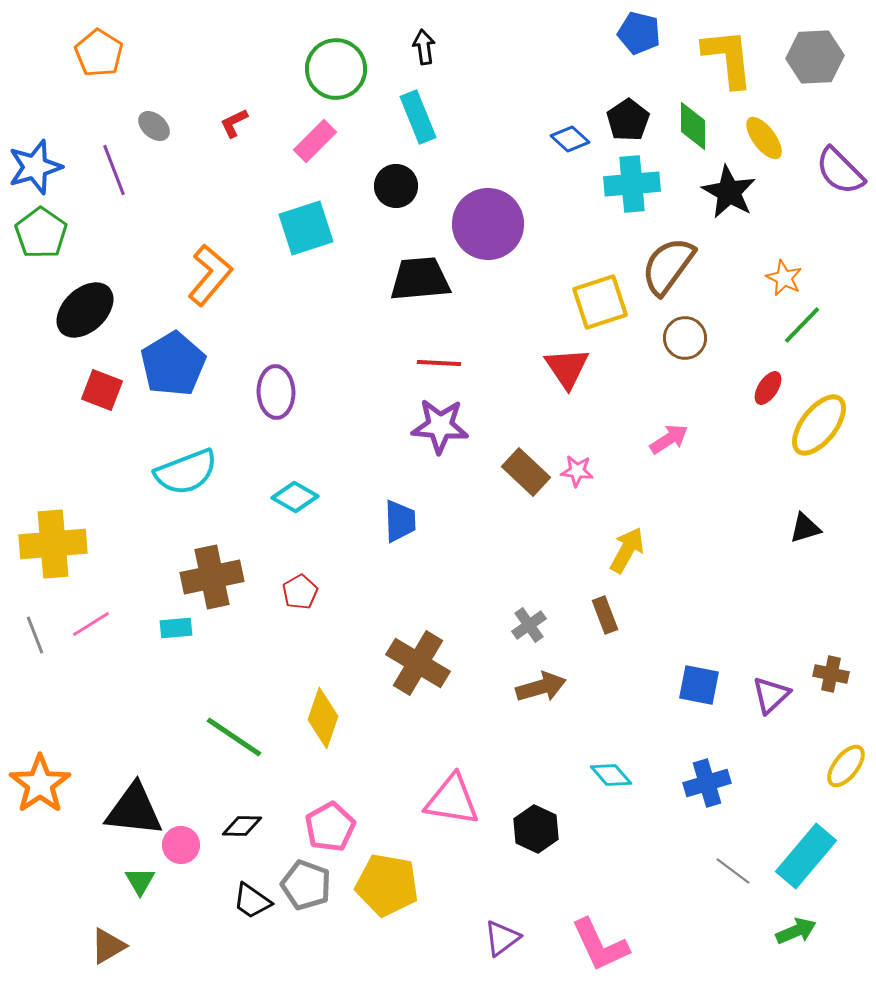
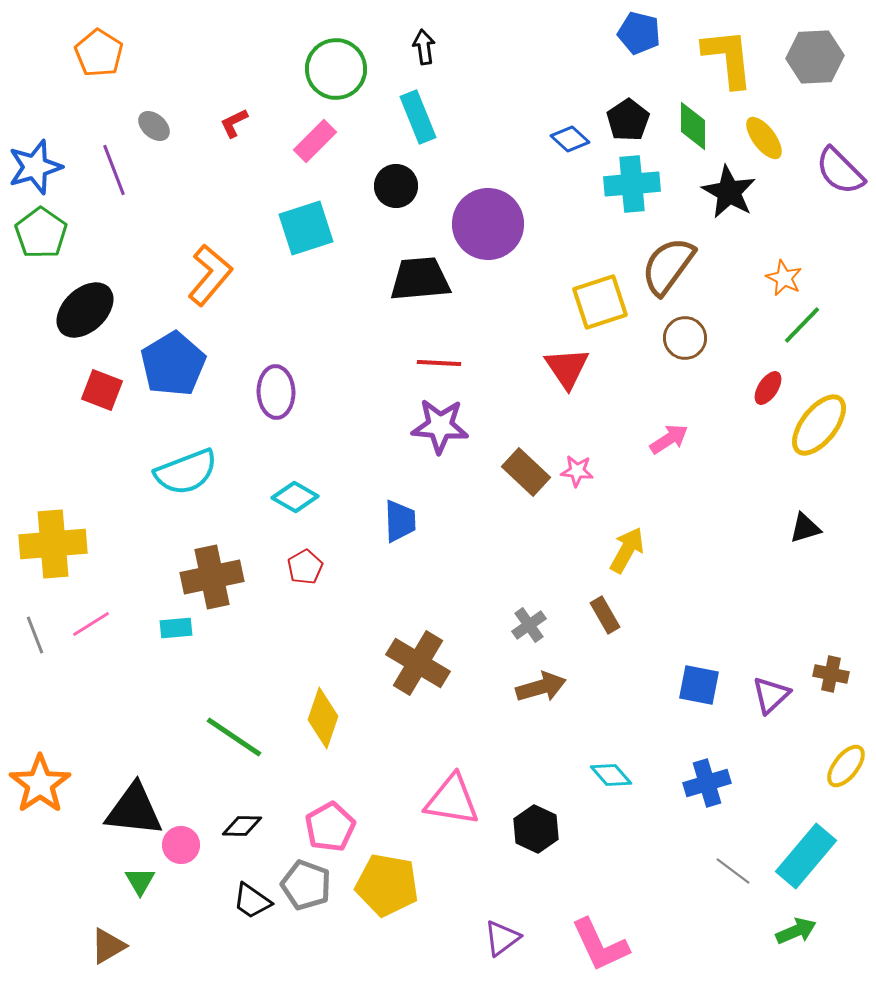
red pentagon at (300, 592): moved 5 px right, 25 px up
brown rectangle at (605, 615): rotated 9 degrees counterclockwise
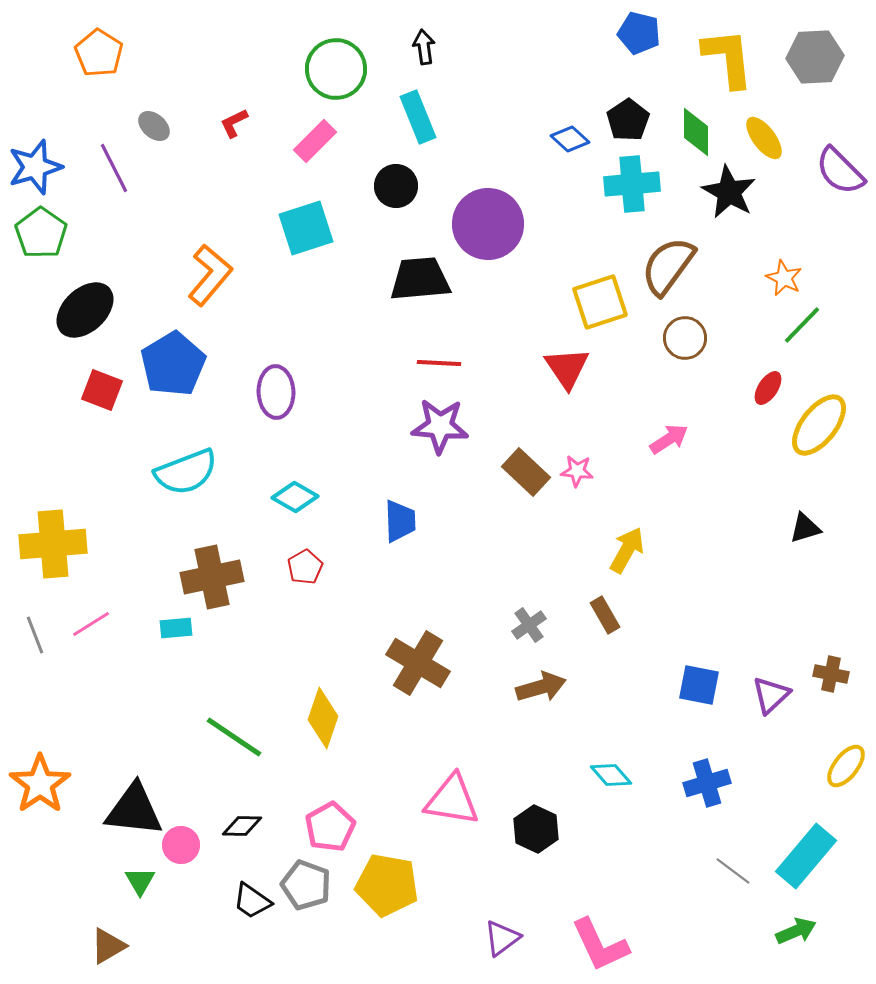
green diamond at (693, 126): moved 3 px right, 6 px down
purple line at (114, 170): moved 2 px up; rotated 6 degrees counterclockwise
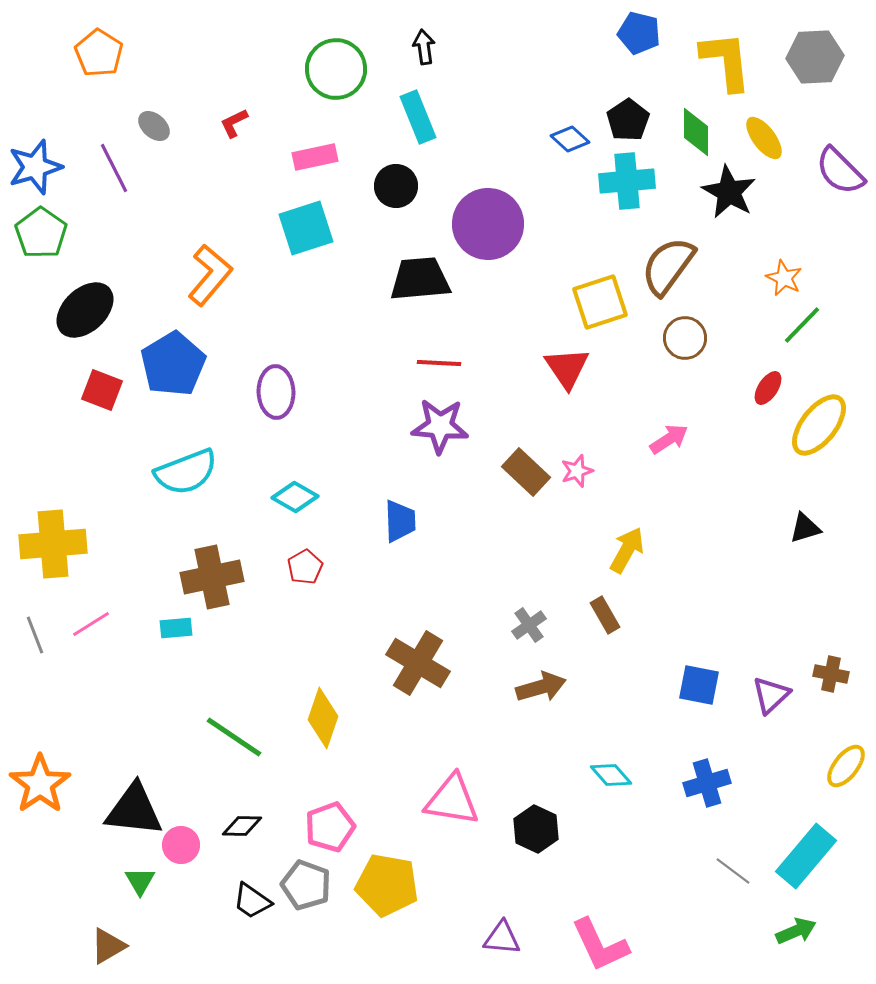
yellow L-shape at (728, 58): moved 2 px left, 3 px down
pink rectangle at (315, 141): moved 16 px down; rotated 33 degrees clockwise
cyan cross at (632, 184): moved 5 px left, 3 px up
pink star at (577, 471): rotated 24 degrees counterclockwise
pink pentagon at (330, 827): rotated 9 degrees clockwise
purple triangle at (502, 938): rotated 42 degrees clockwise
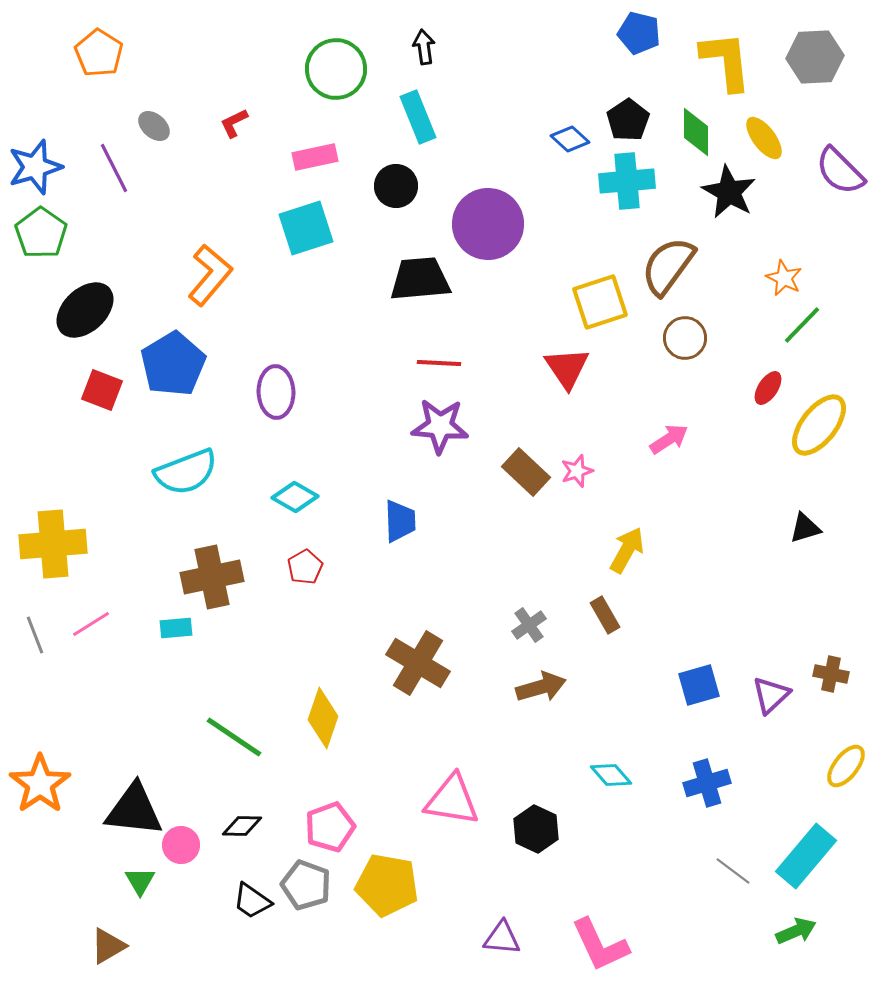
blue square at (699, 685): rotated 27 degrees counterclockwise
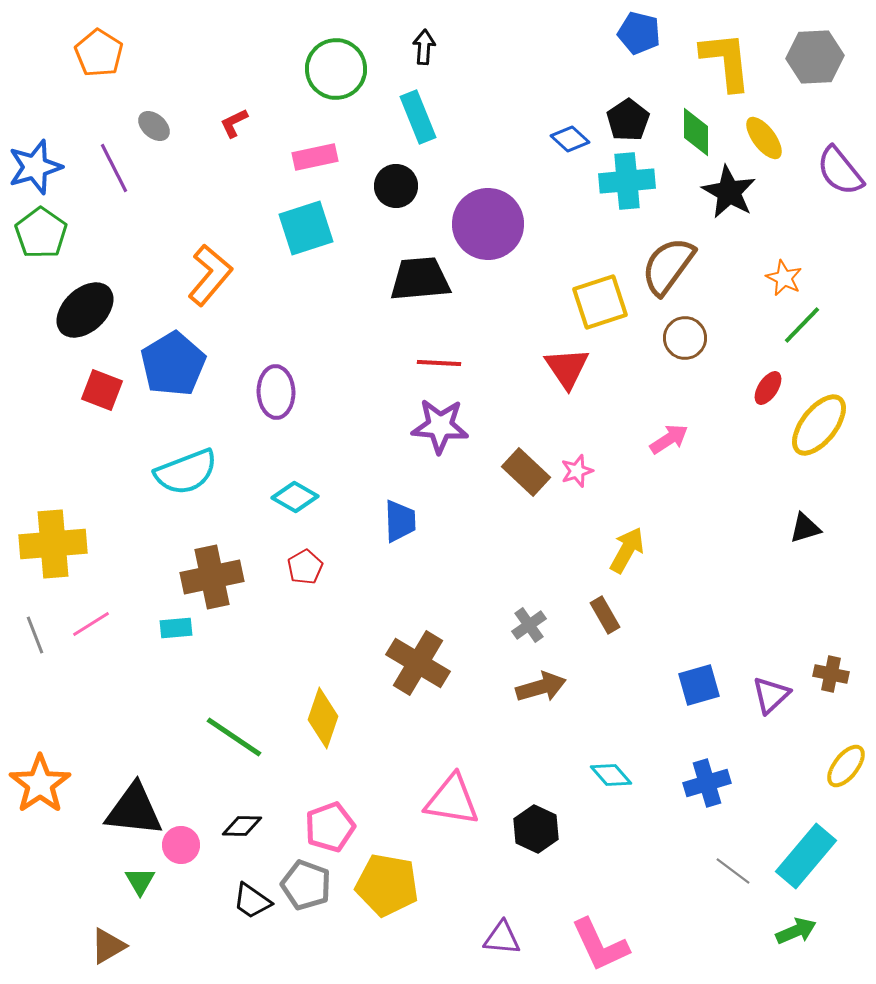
black arrow at (424, 47): rotated 12 degrees clockwise
purple semicircle at (840, 171): rotated 6 degrees clockwise
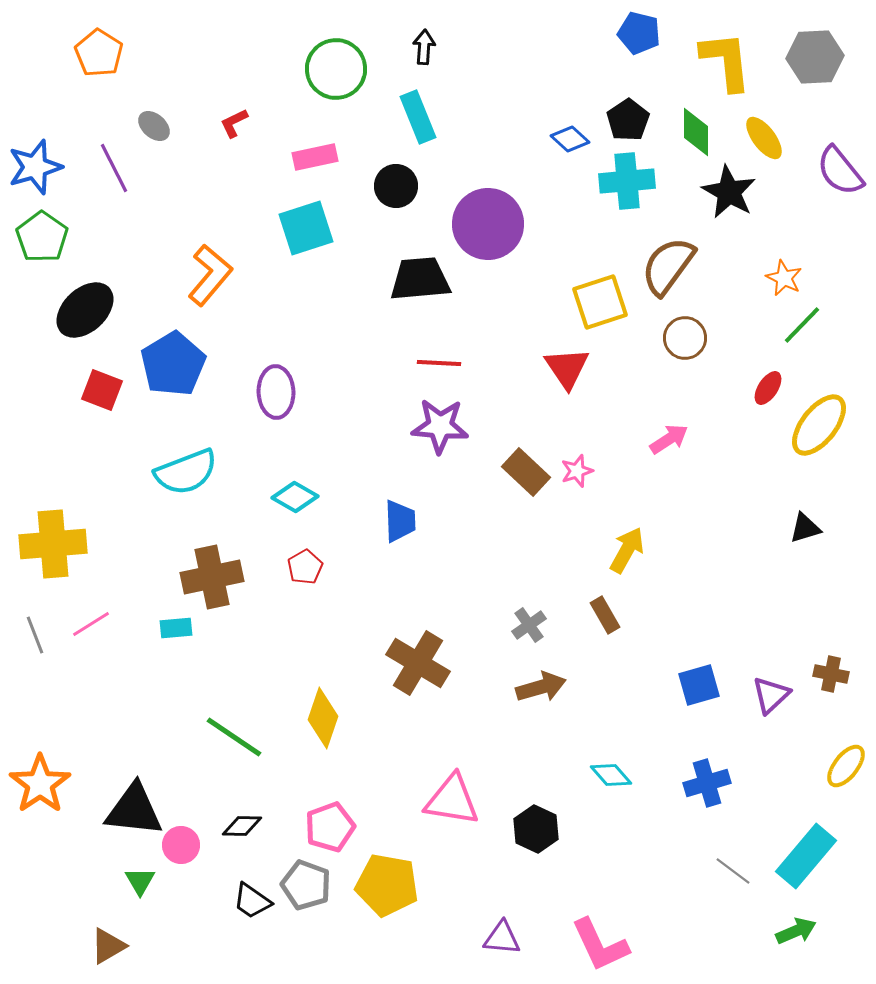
green pentagon at (41, 233): moved 1 px right, 4 px down
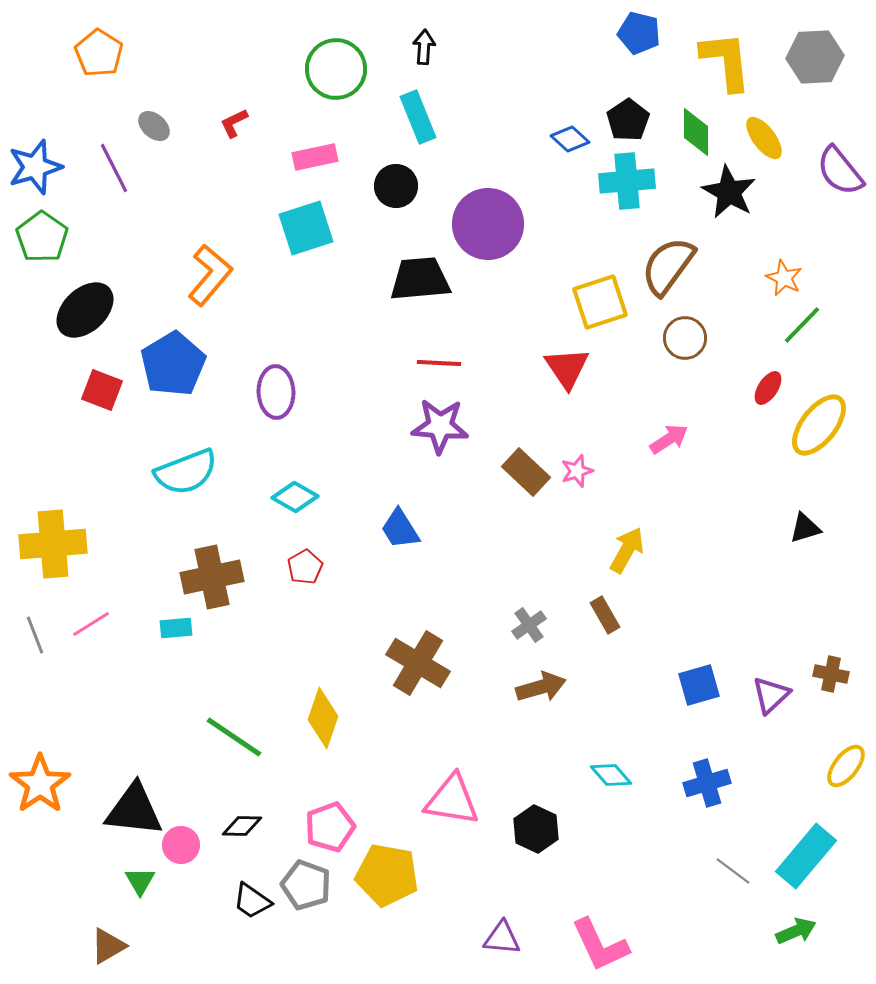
blue trapezoid at (400, 521): moved 8 px down; rotated 150 degrees clockwise
yellow pentagon at (387, 885): moved 10 px up
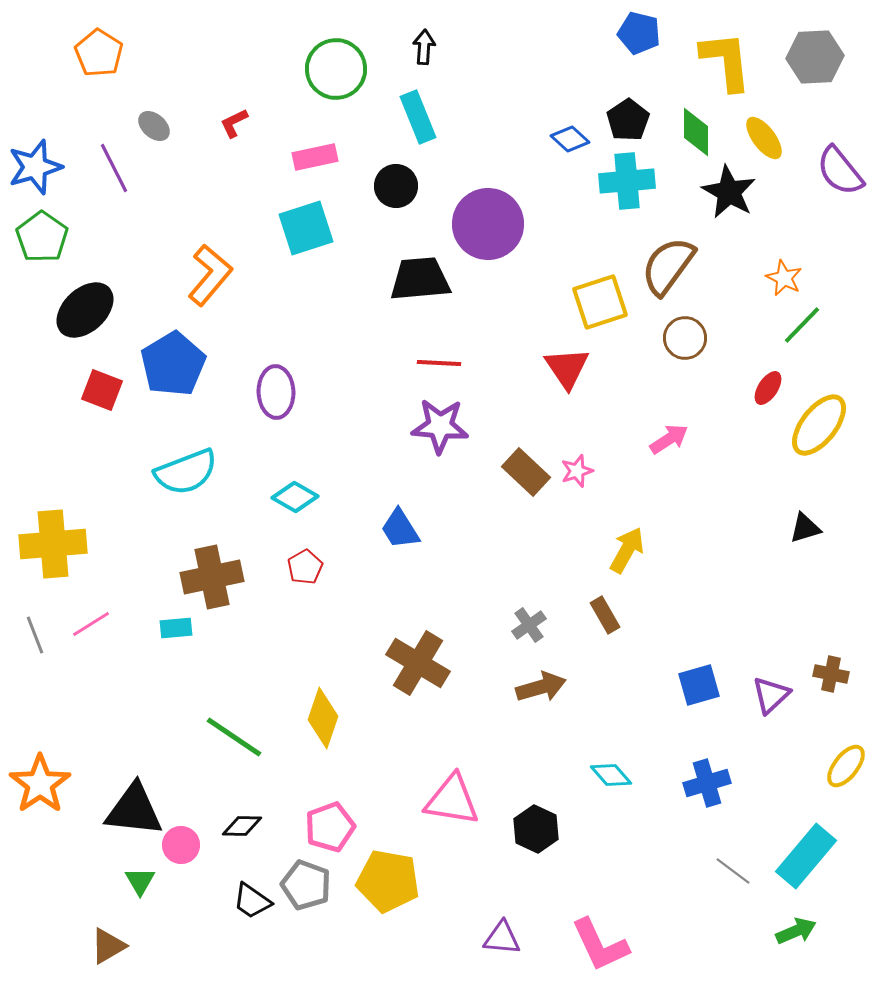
yellow pentagon at (387, 875): moved 1 px right, 6 px down
